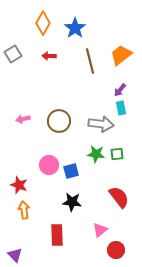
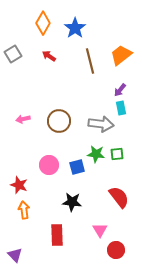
red arrow: rotated 32 degrees clockwise
blue square: moved 6 px right, 4 px up
pink triangle: rotated 21 degrees counterclockwise
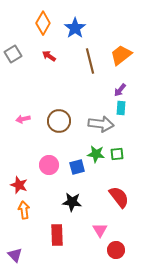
cyan rectangle: rotated 16 degrees clockwise
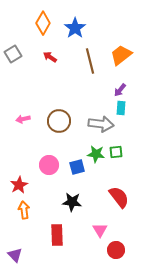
red arrow: moved 1 px right, 1 px down
green square: moved 1 px left, 2 px up
red star: rotated 24 degrees clockwise
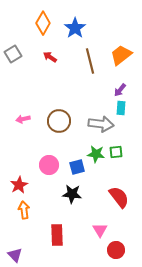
black star: moved 8 px up
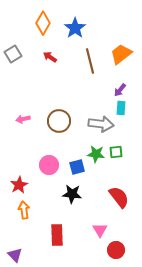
orange trapezoid: moved 1 px up
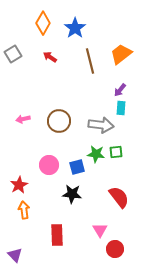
gray arrow: moved 1 px down
red circle: moved 1 px left, 1 px up
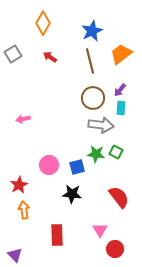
blue star: moved 17 px right, 3 px down; rotated 10 degrees clockwise
brown circle: moved 34 px right, 23 px up
green square: rotated 32 degrees clockwise
